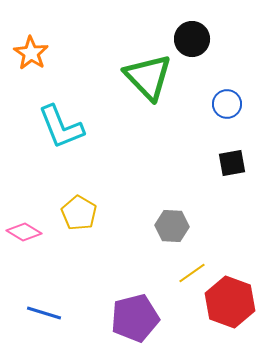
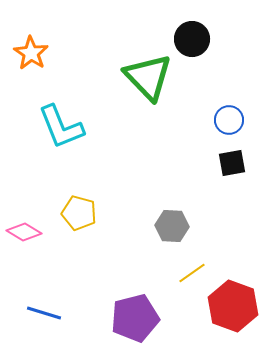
blue circle: moved 2 px right, 16 px down
yellow pentagon: rotated 16 degrees counterclockwise
red hexagon: moved 3 px right, 4 px down
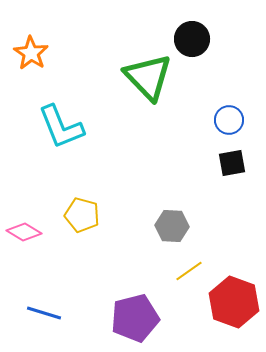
yellow pentagon: moved 3 px right, 2 px down
yellow line: moved 3 px left, 2 px up
red hexagon: moved 1 px right, 4 px up
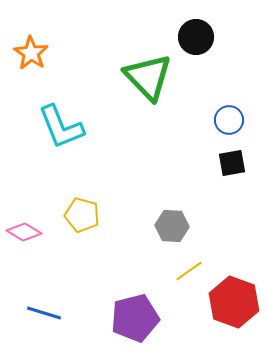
black circle: moved 4 px right, 2 px up
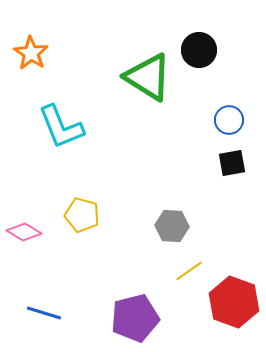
black circle: moved 3 px right, 13 px down
green triangle: rotated 14 degrees counterclockwise
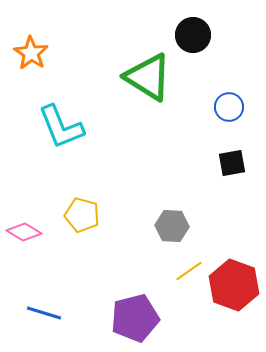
black circle: moved 6 px left, 15 px up
blue circle: moved 13 px up
red hexagon: moved 17 px up
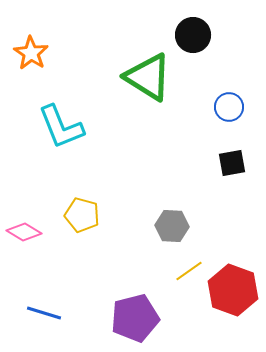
red hexagon: moved 1 px left, 5 px down
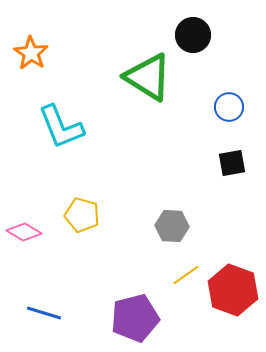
yellow line: moved 3 px left, 4 px down
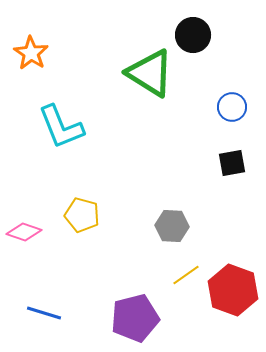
green triangle: moved 2 px right, 4 px up
blue circle: moved 3 px right
pink diamond: rotated 12 degrees counterclockwise
